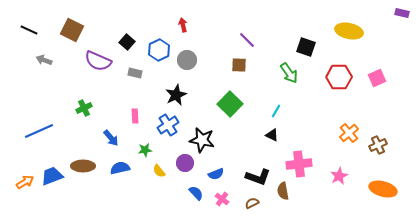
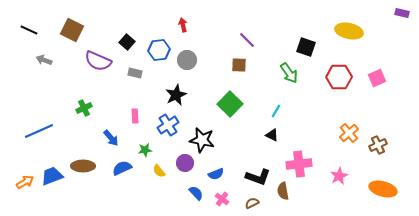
blue hexagon at (159, 50): rotated 20 degrees clockwise
blue semicircle at (120, 168): moved 2 px right; rotated 12 degrees counterclockwise
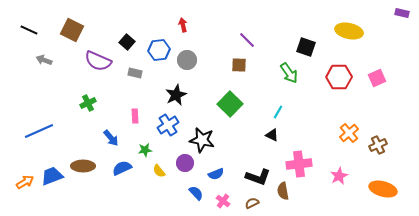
green cross at (84, 108): moved 4 px right, 5 px up
cyan line at (276, 111): moved 2 px right, 1 px down
pink cross at (222, 199): moved 1 px right, 2 px down
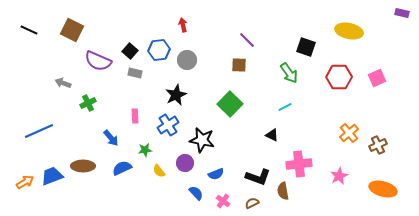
black square at (127, 42): moved 3 px right, 9 px down
gray arrow at (44, 60): moved 19 px right, 23 px down
cyan line at (278, 112): moved 7 px right, 5 px up; rotated 32 degrees clockwise
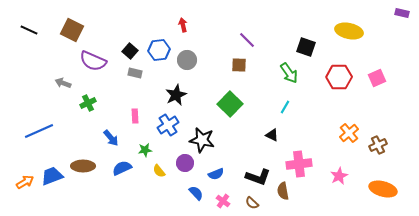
purple semicircle at (98, 61): moved 5 px left
cyan line at (285, 107): rotated 32 degrees counterclockwise
brown semicircle at (252, 203): rotated 112 degrees counterclockwise
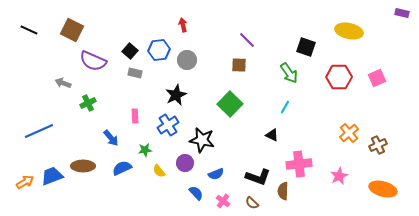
brown semicircle at (283, 191): rotated 12 degrees clockwise
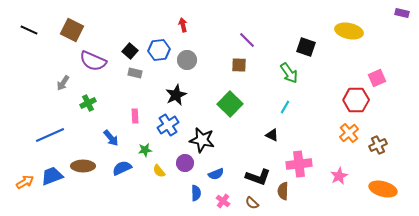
red hexagon at (339, 77): moved 17 px right, 23 px down
gray arrow at (63, 83): rotated 77 degrees counterclockwise
blue line at (39, 131): moved 11 px right, 4 px down
blue semicircle at (196, 193): rotated 42 degrees clockwise
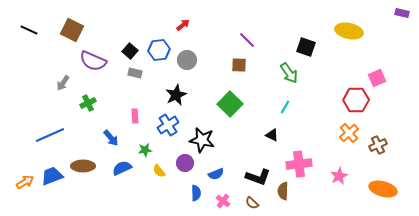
red arrow at (183, 25): rotated 64 degrees clockwise
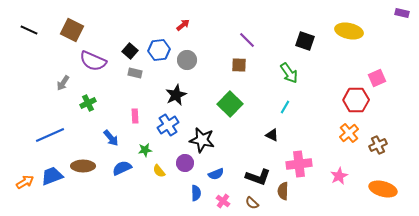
black square at (306, 47): moved 1 px left, 6 px up
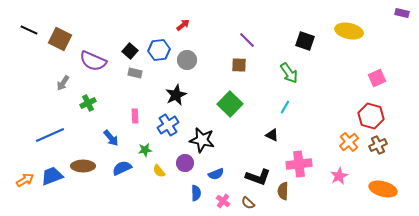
brown square at (72, 30): moved 12 px left, 9 px down
red hexagon at (356, 100): moved 15 px right, 16 px down; rotated 15 degrees clockwise
orange cross at (349, 133): moved 9 px down
orange arrow at (25, 182): moved 2 px up
brown semicircle at (252, 203): moved 4 px left
